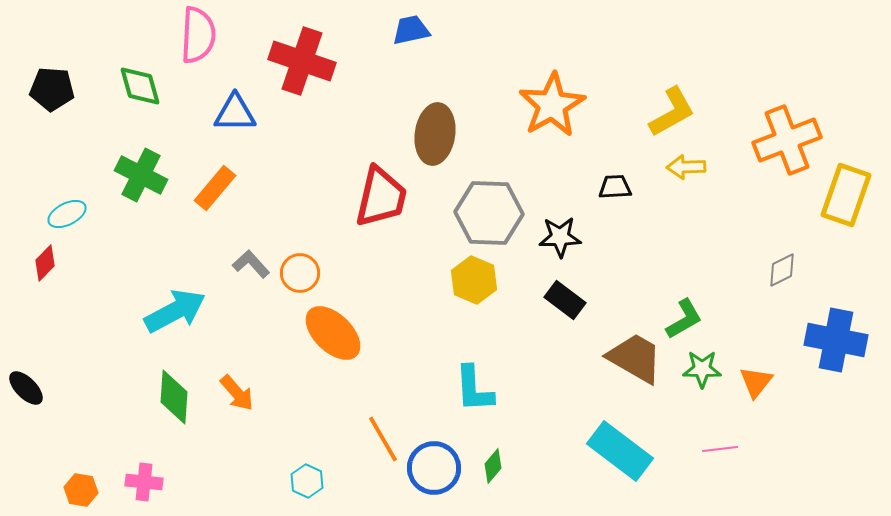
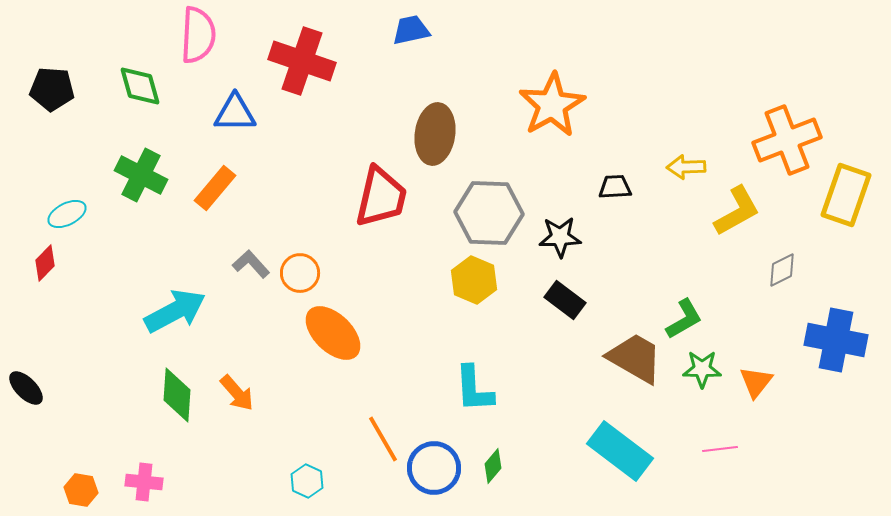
yellow L-shape at (672, 112): moved 65 px right, 99 px down
green diamond at (174, 397): moved 3 px right, 2 px up
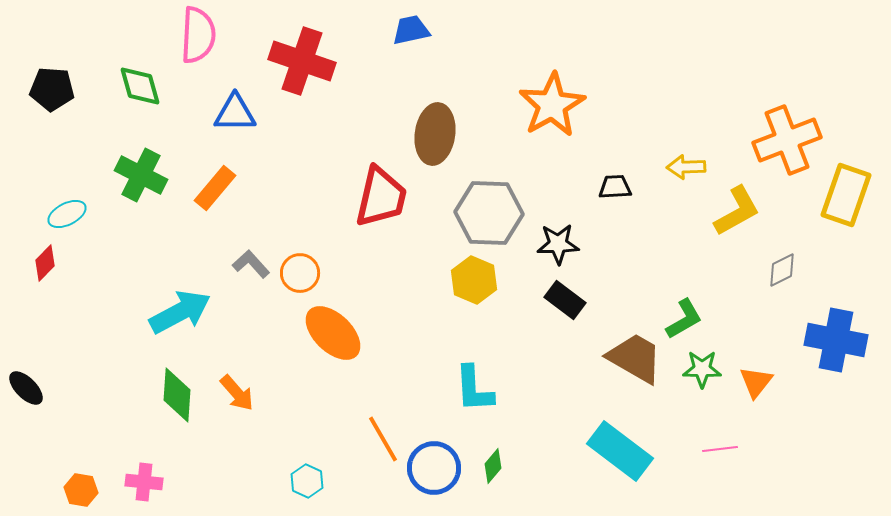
black star at (560, 237): moved 2 px left, 7 px down
cyan arrow at (175, 311): moved 5 px right, 1 px down
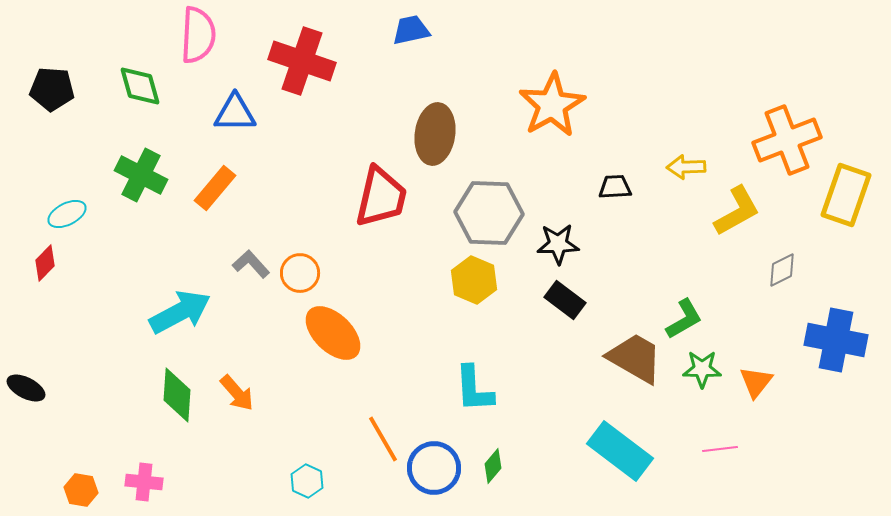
black ellipse at (26, 388): rotated 18 degrees counterclockwise
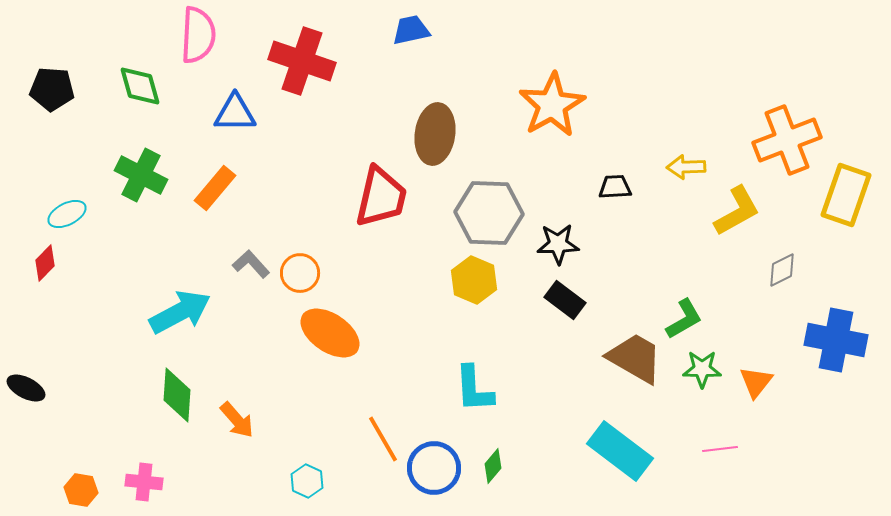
orange ellipse at (333, 333): moved 3 px left; rotated 10 degrees counterclockwise
orange arrow at (237, 393): moved 27 px down
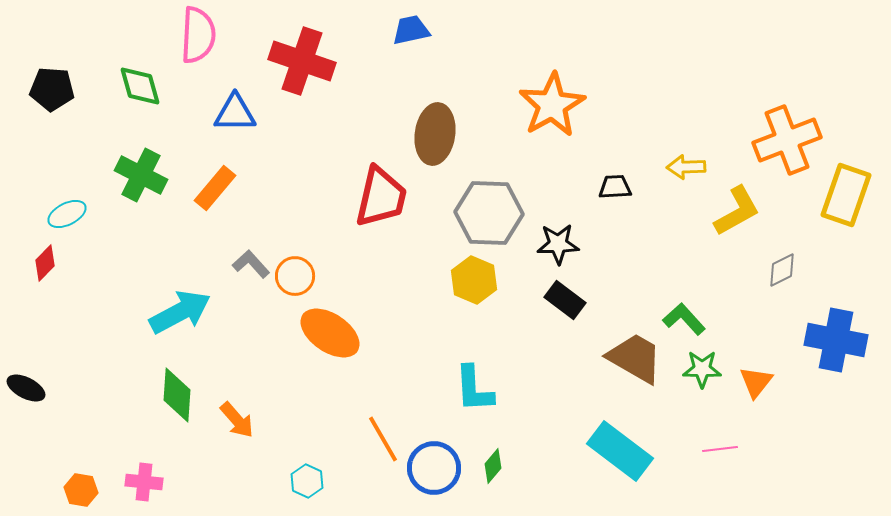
orange circle at (300, 273): moved 5 px left, 3 px down
green L-shape at (684, 319): rotated 102 degrees counterclockwise
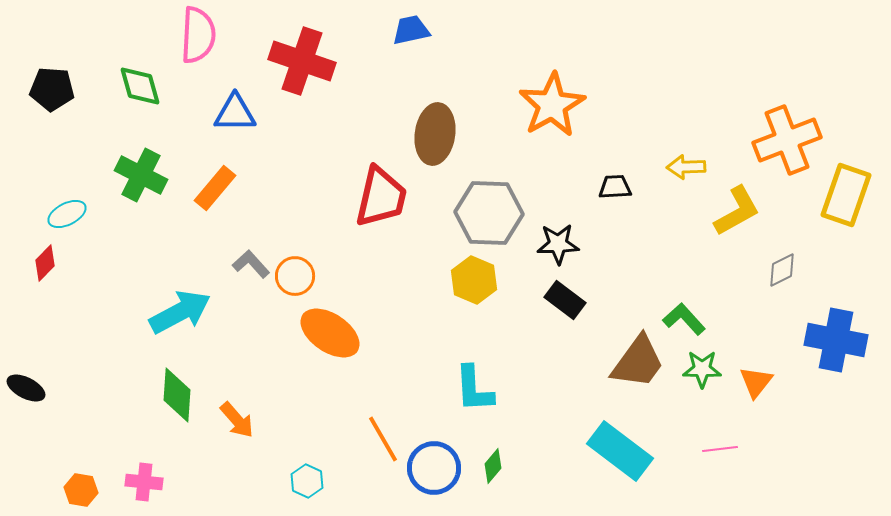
brown trapezoid at (635, 358): moved 3 px right, 4 px down; rotated 96 degrees clockwise
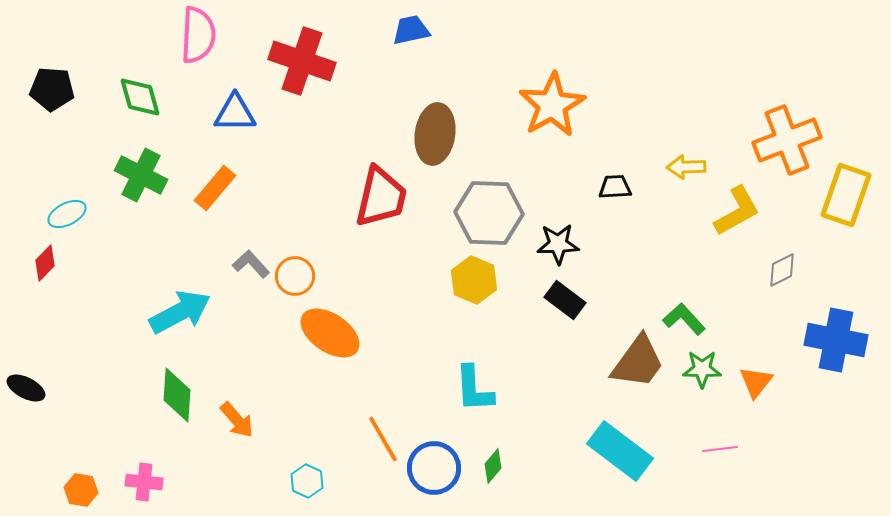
green diamond at (140, 86): moved 11 px down
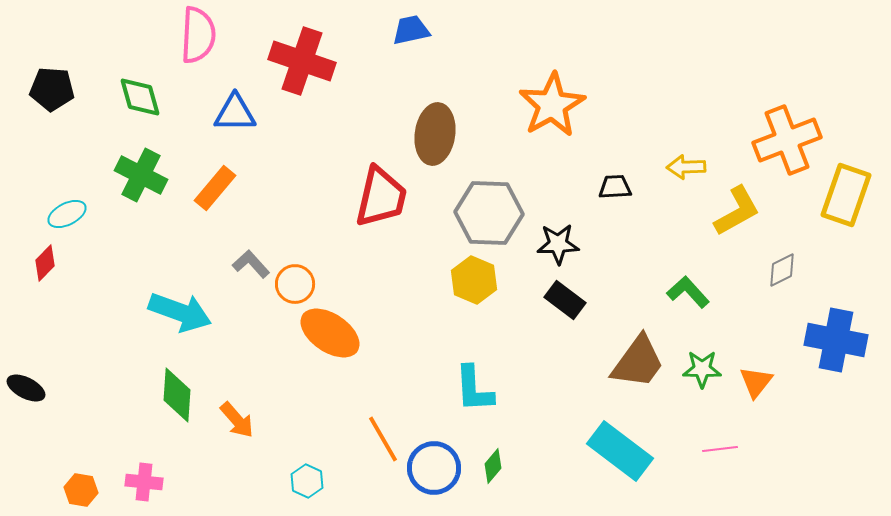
orange circle at (295, 276): moved 8 px down
cyan arrow at (180, 312): rotated 48 degrees clockwise
green L-shape at (684, 319): moved 4 px right, 27 px up
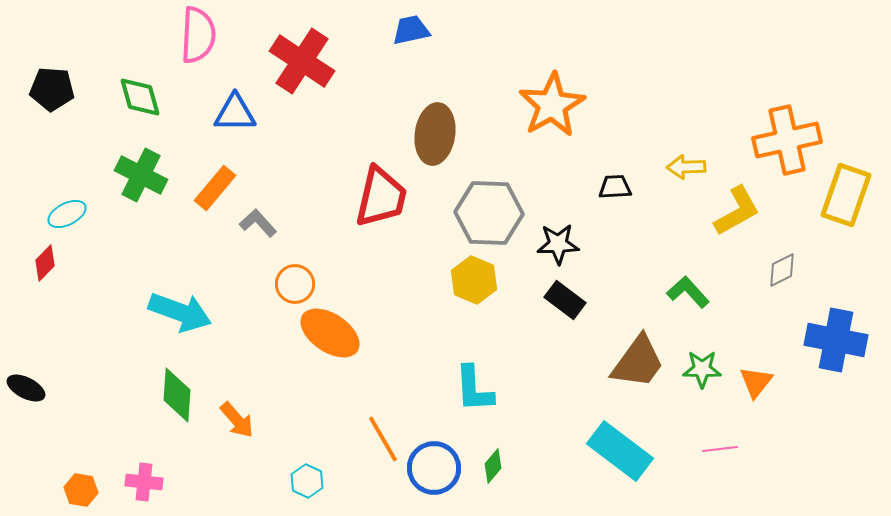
red cross at (302, 61): rotated 14 degrees clockwise
orange cross at (787, 140): rotated 8 degrees clockwise
gray L-shape at (251, 264): moved 7 px right, 41 px up
